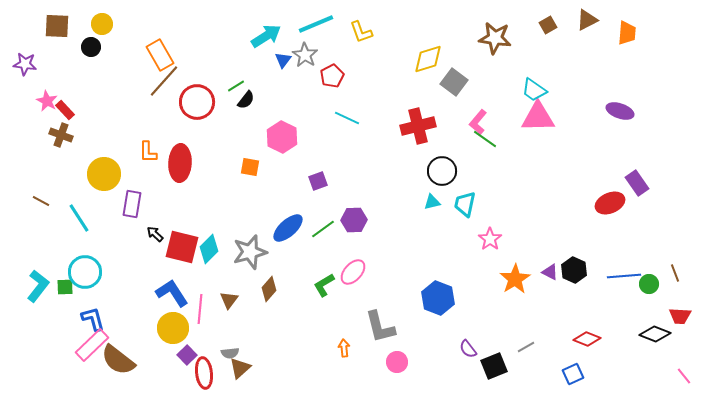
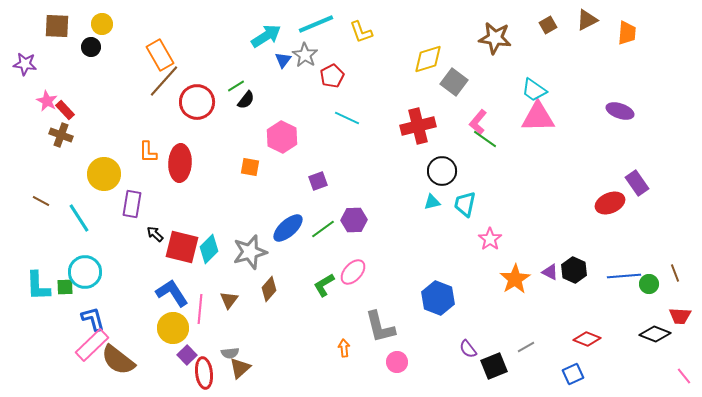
cyan L-shape at (38, 286): rotated 140 degrees clockwise
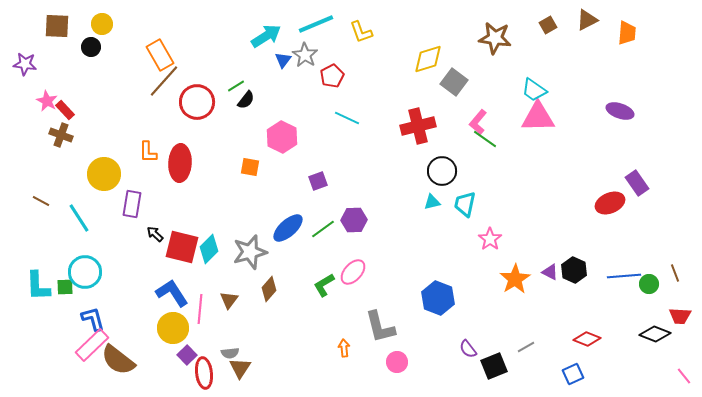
brown triangle at (240, 368): rotated 15 degrees counterclockwise
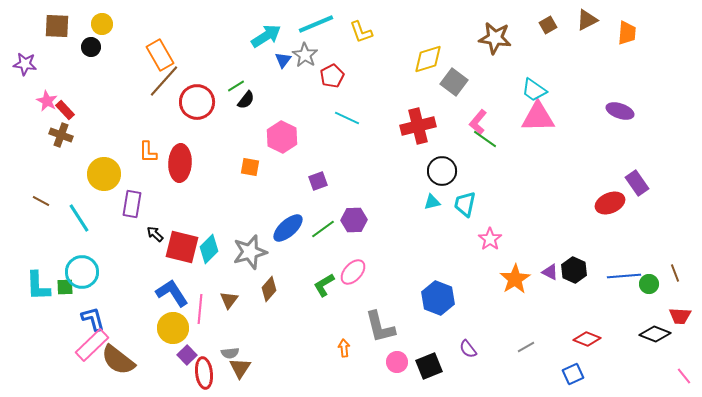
cyan circle at (85, 272): moved 3 px left
black square at (494, 366): moved 65 px left
